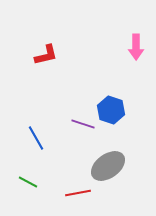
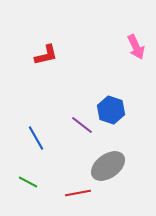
pink arrow: rotated 25 degrees counterclockwise
purple line: moved 1 px left, 1 px down; rotated 20 degrees clockwise
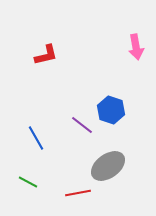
pink arrow: rotated 15 degrees clockwise
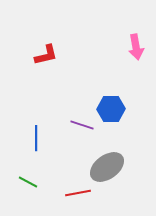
blue hexagon: moved 1 px up; rotated 20 degrees counterclockwise
purple line: rotated 20 degrees counterclockwise
blue line: rotated 30 degrees clockwise
gray ellipse: moved 1 px left, 1 px down
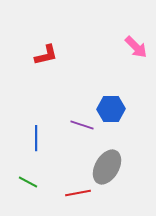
pink arrow: rotated 35 degrees counterclockwise
gray ellipse: rotated 24 degrees counterclockwise
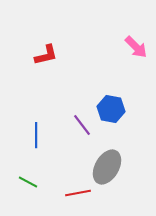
blue hexagon: rotated 12 degrees clockwise
purple line: rotated 35 degrees clockwise
blue line: moved 3 px up
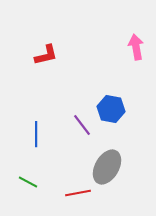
pink arrow: rotated 145 degrees counterclockwise
blue line: moved 1 px up
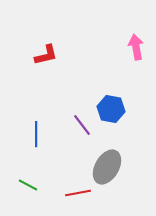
green line: moved 3 px down
